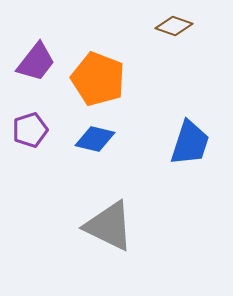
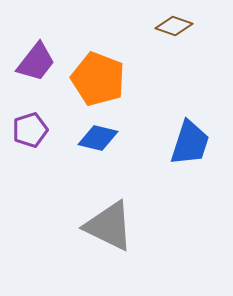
blue diamond: moved 3 px right, 1 px up
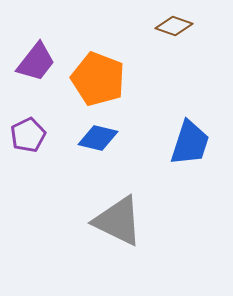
purple pentagon: moved 2 px left, 5 px down; rotated 8 degrees counterclockwise
gray triangle: moved 9 px right, 5 px up
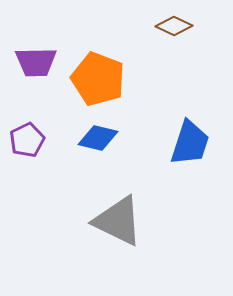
brown diamond: rotated 6 degrees clockwise
purple trapezoid: rotated 51 degrees clockwise
purple pentagon: moved 1 px left, 5 px down
